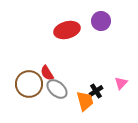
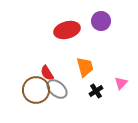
brown circle: moved 7 px right, 6 px down
orange trapezoid: moved 34 px up
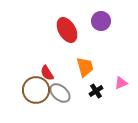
red ellipse: rotated 75 degrees clockwise
pink triangle: rotated 24 degrees clockwise
gray ellipse: moved 3 px right, 4 px down
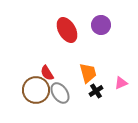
purple circle: moved 4 px down
orange trapezoid: moved 3 px right, 6 px down
gray ellipse: rotated 15 degrees clockwise
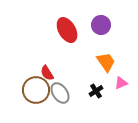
orange trapezoid: moved 18 px right, 11 px up; rotated 20 degrees counterclockwise
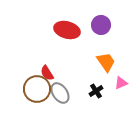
red ellipse: rotated 45 degrees counterclockwise
brown circle: moved 1 px right, 1 px up
